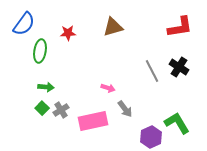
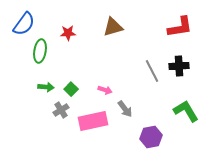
black cross: moved 1 px up; rotated 36 degrees counterclockwise
pink arrow: moved 3 px left, 2 px down
green square: moved 29 px right, 19 px up
green L-shape: moved 9 px right, 12 px up
purple hexagon: rotated 15 degrees clockwise
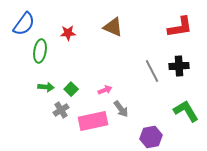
brown triangle: rotated 40 degrees clockwise
pink arrow: rotated 40 degrees counterclockwise
gray arrow: moved 4 px left
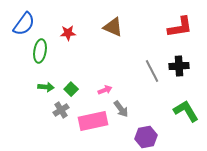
purple hexagon: moved 5 px left
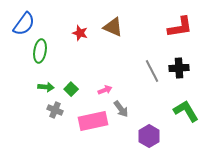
red star: moved 12 px right; rotated 21 degrees clockwise
black cross: moved 2 px down
gray cross: moved 6 px left; rotated 35 degrees counterclockwise
purple hexagon: moved 3 px right, 1 px up; rotated 20 degrees counterclockwise
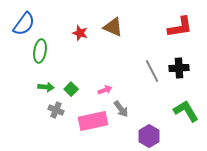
gray cross: moved 1 px right
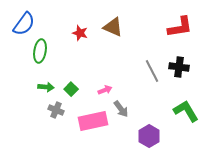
black cross: moved 1 px up; rotated 12 degrees clockwise
